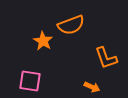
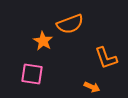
orange semicircle: moved 1 px left, 1 px up
pink square: moved 2 px right, 7 px up
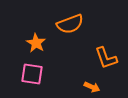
orange star: moved 7 px left, 2 px down
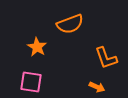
orange star: moved 1 px right, 4 px down
pink square: moved 1 px left, 8 px down
orange arrow: moved 5 px right
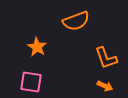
orange semicircle: moved 6 px right, 3 px up
orange arrow: moved 8 px right, 1 px up
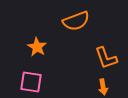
orange arrow: moved 2 px left, 1 px down; rotated 56 degrees clockwise
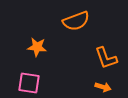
orange star: rotated 24 degrees counterclockwise
pink square: moved 2 px left, 1 px down
orange arrow: rotated 63 degrees counterclockwise
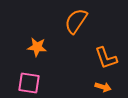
orange semicircle: rotated 144 degrees clockwise
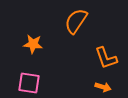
orange star: moved 4 px left, 3 px up
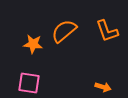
orange semicircle: moved 12 px left, 10 px down; rotated 16 degrees clockwise
orange L-shape: moved 1 px right, 27 px up
